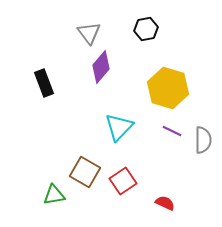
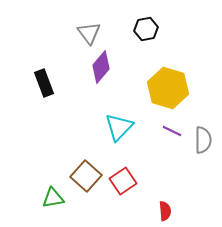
brown square: moved 1 px right, 4 px down; rotated 12 degrees clockwise
green triangle: moved 1 px left, 3 px down
red semicircle: moved 8 px down; rotated 60 degrees clockwise
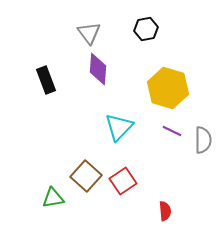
purple diamond: moved 3 px left, 2 px down; rotated 36 degrees counterclockwise
black rectangle: moved 2 px right, 3 px up
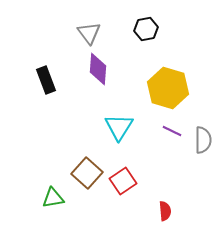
cyan triangle: rotated 12 degrees counterclockwise
brown square: moved 1 px right, 3 px up
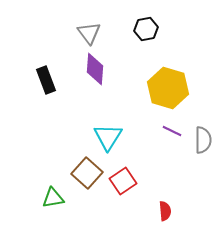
purple diamond: moved 3 px left
cyan triangle: moved 11 px left, 10 px down
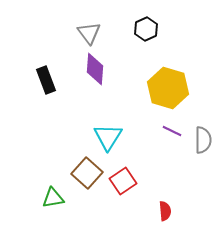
black hexagon: rotated 15 degrees counterclockwise
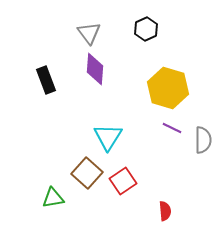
purple line: moved 3 px up
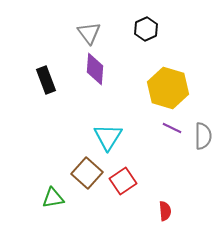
gray semicircle: moved 4 px up
